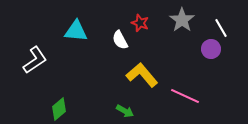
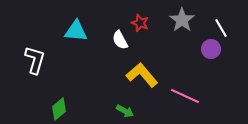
white L-shape: rotated 40 degrees counterclockwise
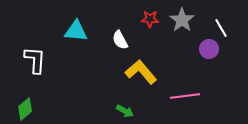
red star: moved 10 px right, 4 px up; rotated 18 degrees counterclockwise
purple circle: moved 2 px left
white L-shape: rotated 12 degrees counterclockwise
yellow L-shape: moved 1 px left, 3 px up
pink line: rotated 32 degrees counterclockwise
green diamond: moved 34 px left
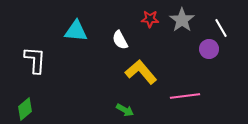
green arrow: moved 1 px up
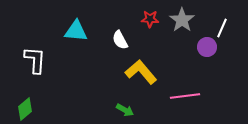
white line: moved 1 px right; rotated 54 degrees clockwise
purple circle: moved 2 px left, 2 px up
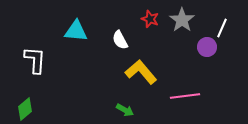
red star: rotated 18 degrees clockwise
